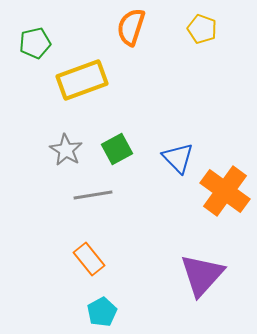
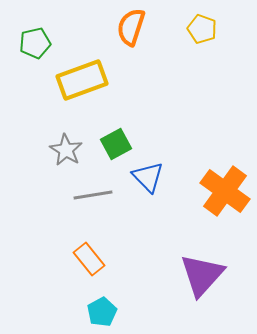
green square: moved 1 px left, 5 px up
blue triangle: moved 30 px left, 19 px down
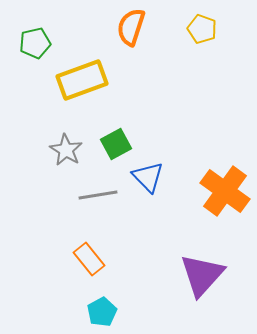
gray line: moved 5 px right
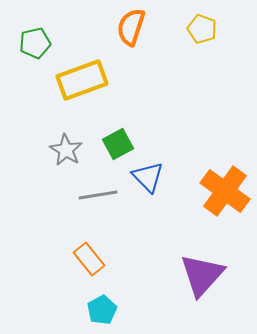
green square: moved 2 px right
cyan pentagon: moved 2 px up
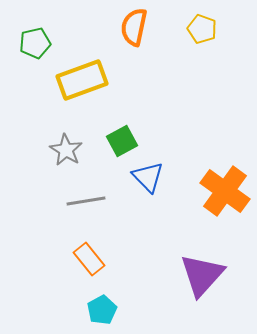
orange semicircle: moved 3 px right; rotated 6 degrees counterclockwise
green square: moved 4 px right, 3 px up
gray line: moved 12 px left, 6 px down
